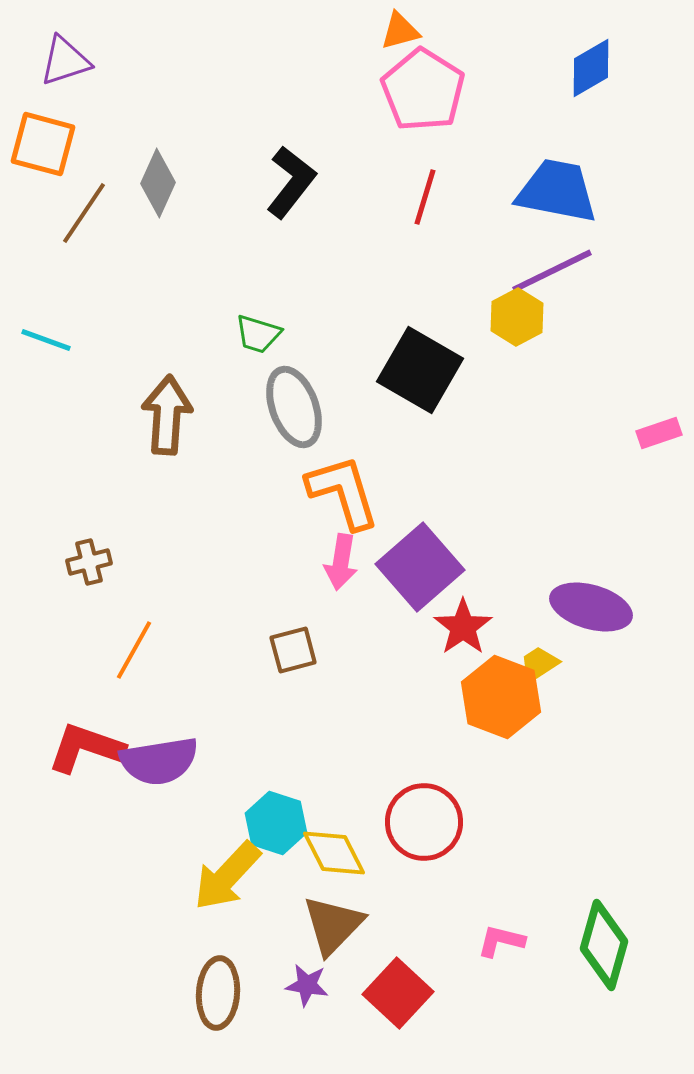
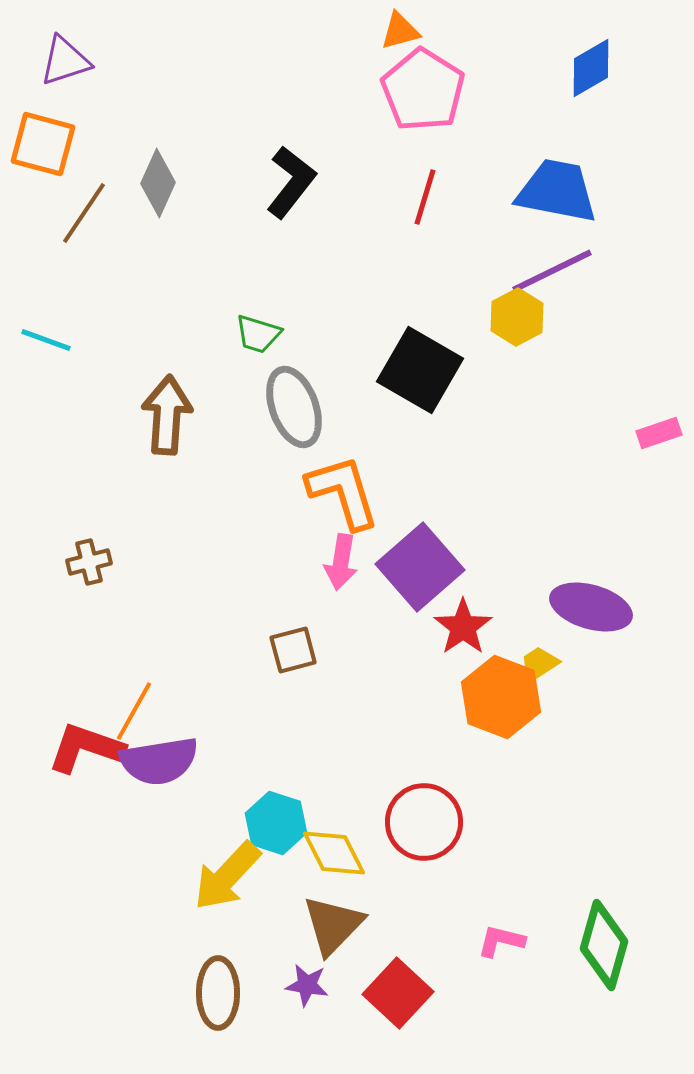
orange line: moved 61 px down
brown ellipse: rotated 4 degrees counterclockwise
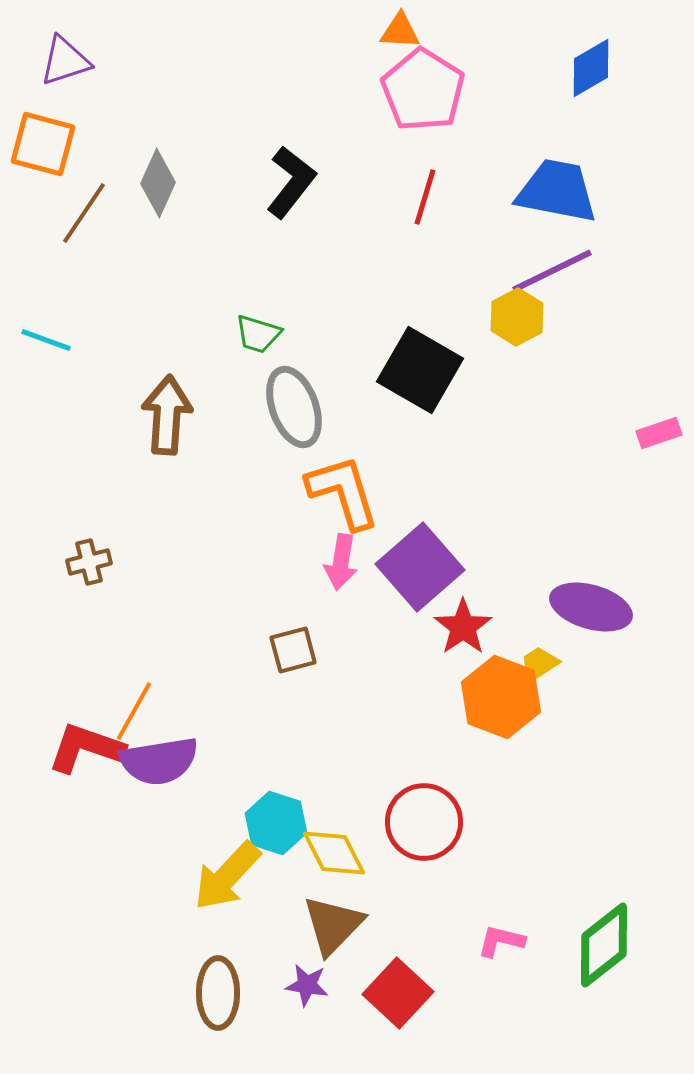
orange triangle: rotated 18 degrees clockwise
green diamond: rotated 36 degrees clockwise
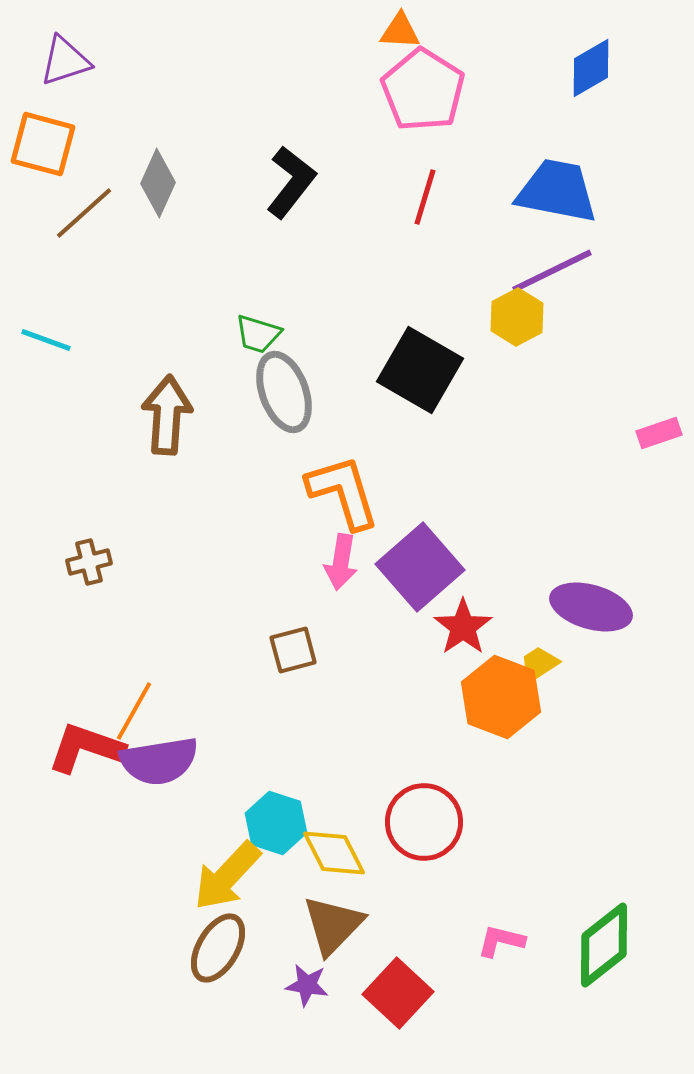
brown line: rotated 14 degrees clockwise
gray ellipse: moved 10 px left, 15 px up
brown ellipse: moved 45 px up; rotated 30 degrees clockwise
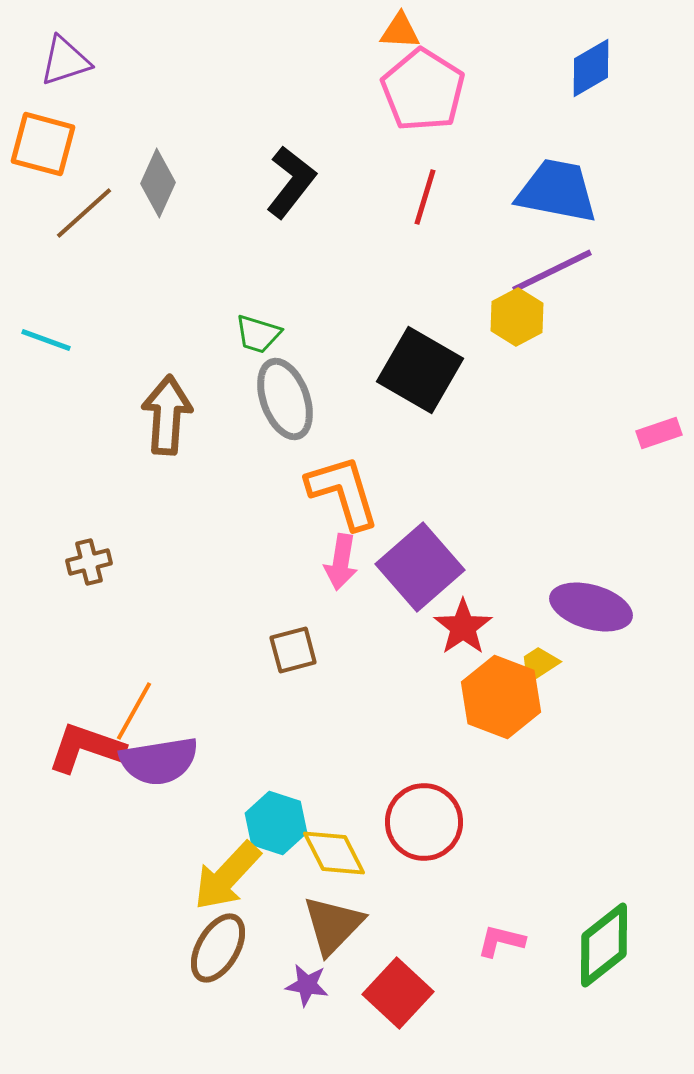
gray ellipse: moved 1 px right, 7 px down
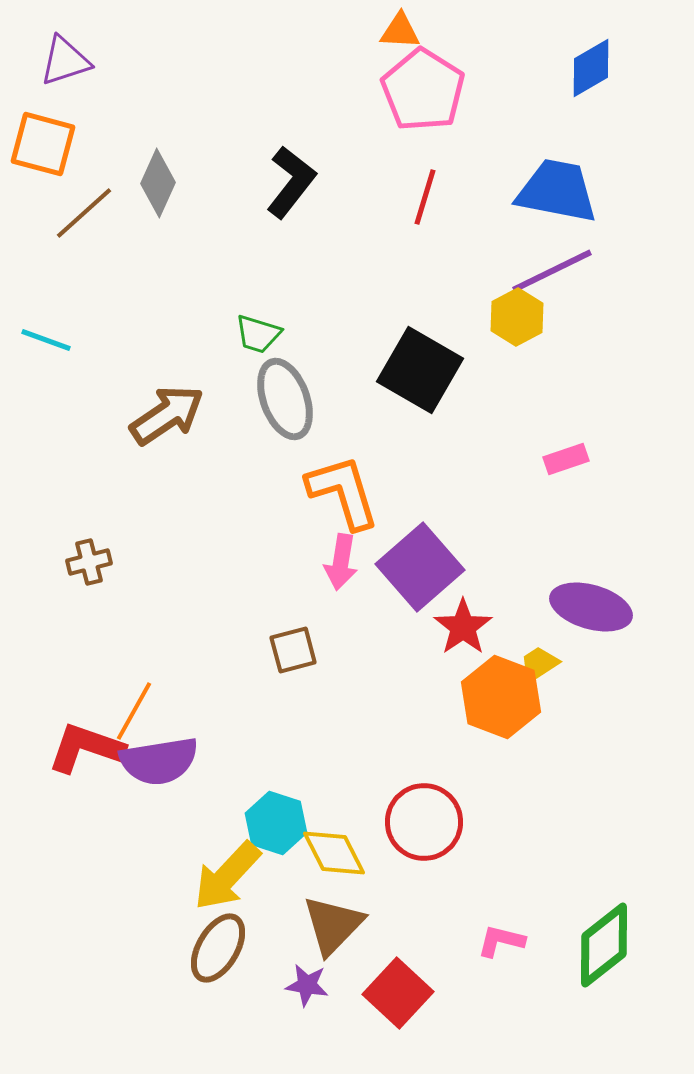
brown arrow: rotated 52 degrees clockwise
pink rectangle: moved 93 px left, 26 px down
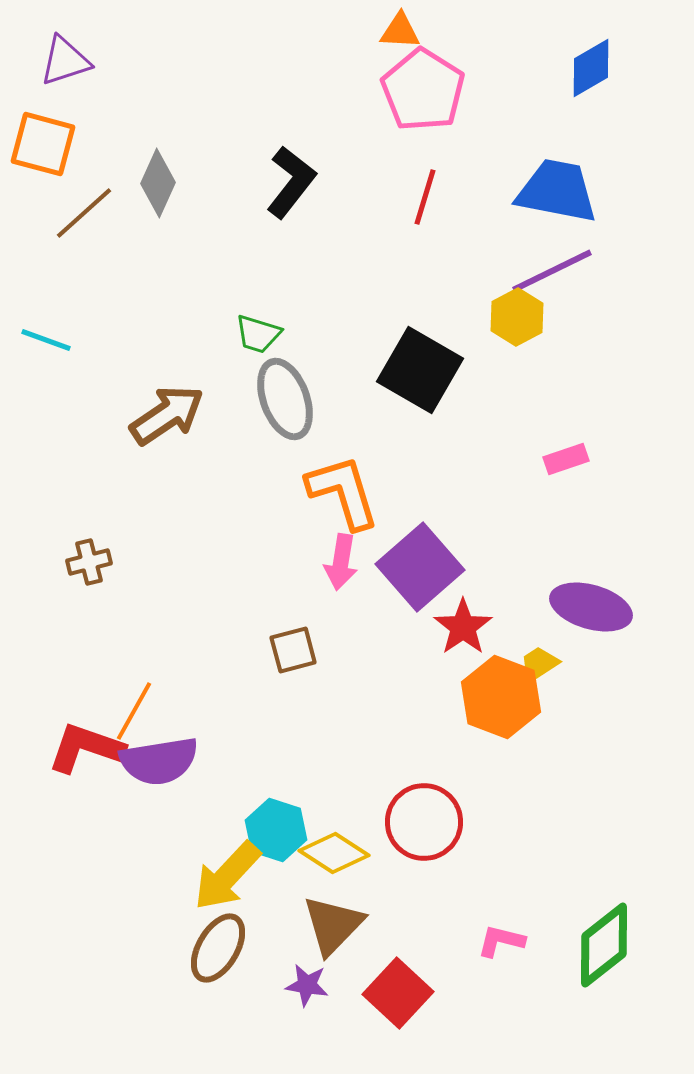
cyan hexagon: moved 7 px down
yellow diamond: rotated 30 degrees counterclockwise
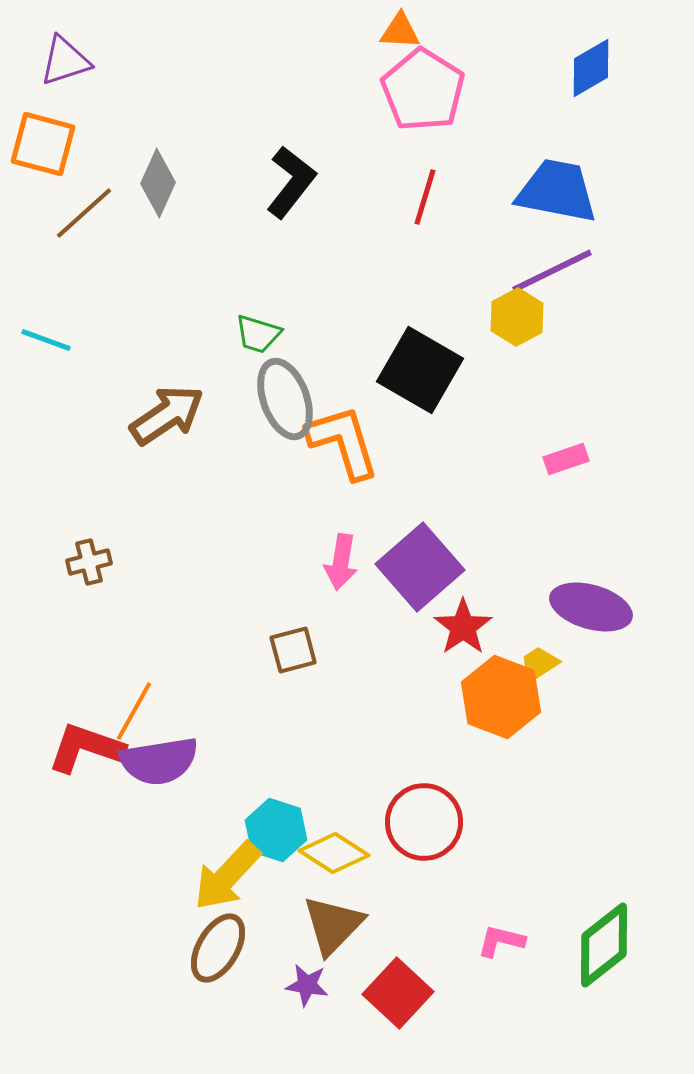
orange L-shape: moved 50 px up
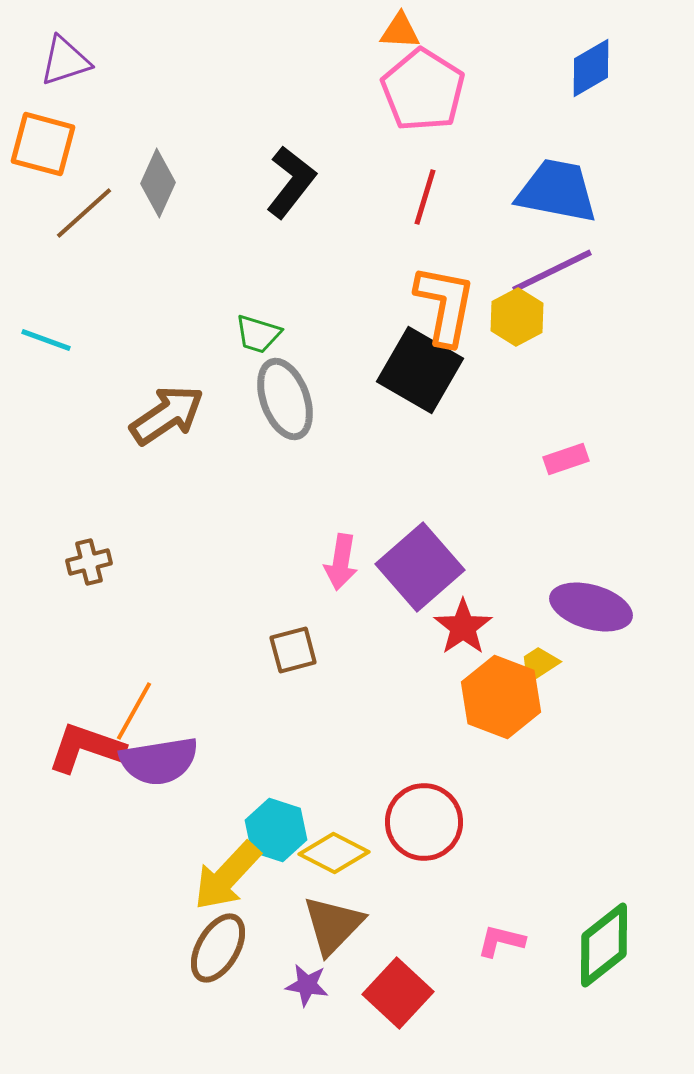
orange L-shape: moved 102 px right, 137 px up; rotated 28 degrees clockwise
yellow diamond: rotated 6 degrees counterclockwise
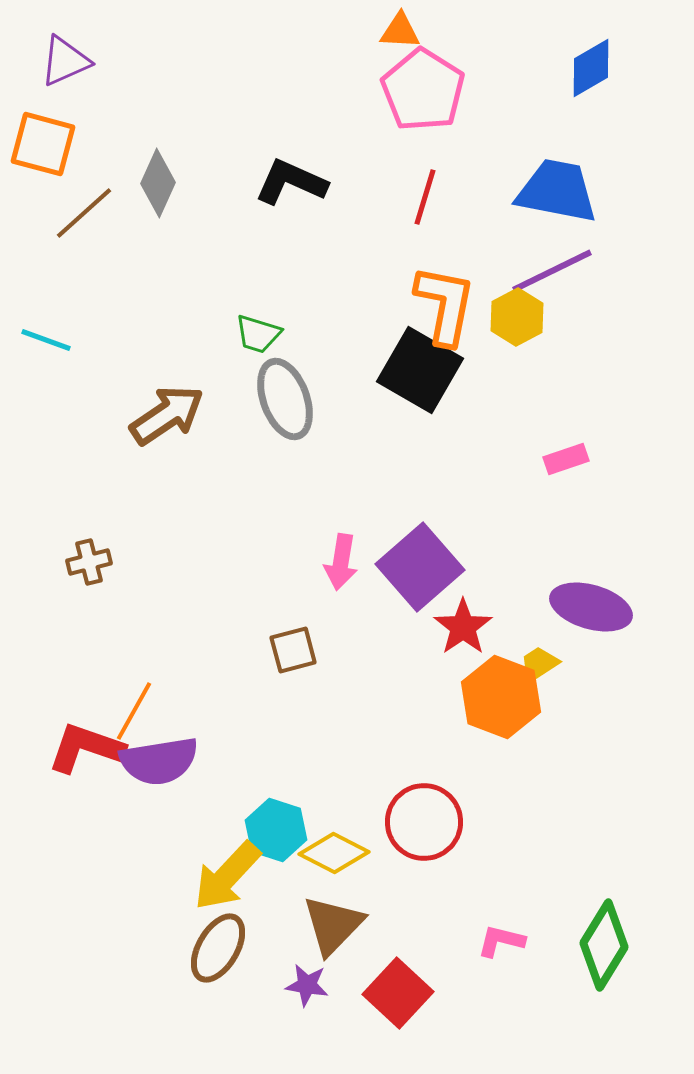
purple triangle: rotated 6 degrees counterclockwise
black L-shape: rotated 104 degrees counterclockwise
green diamond: rotated 20 degrees counterclockwise
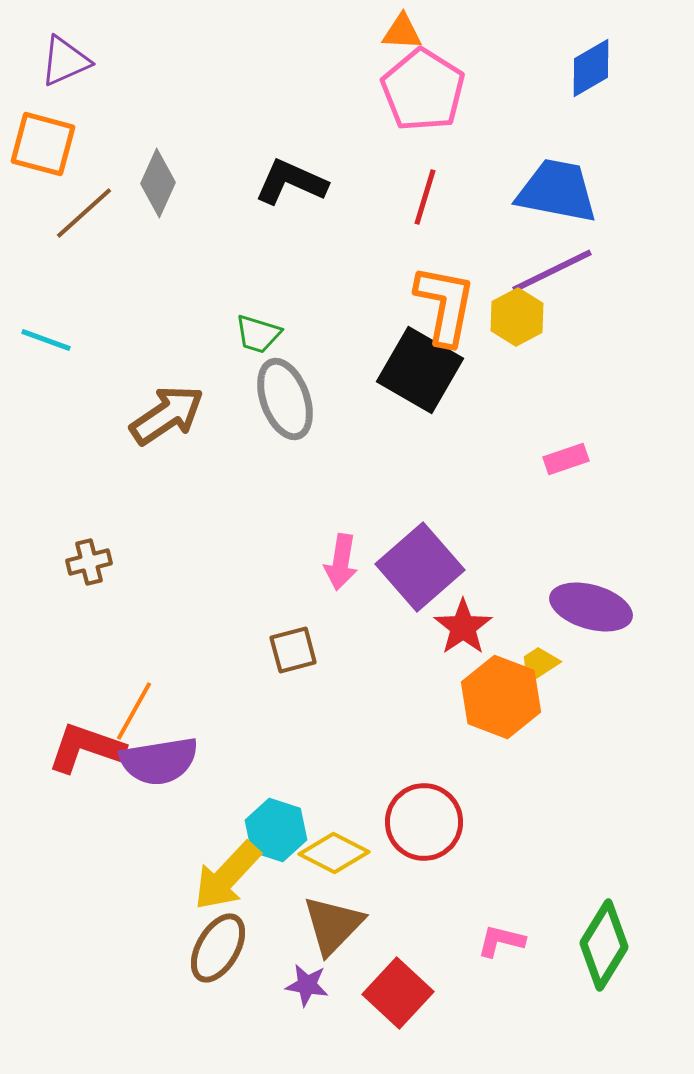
orange triangle: moved 2 px right, 1 px down
